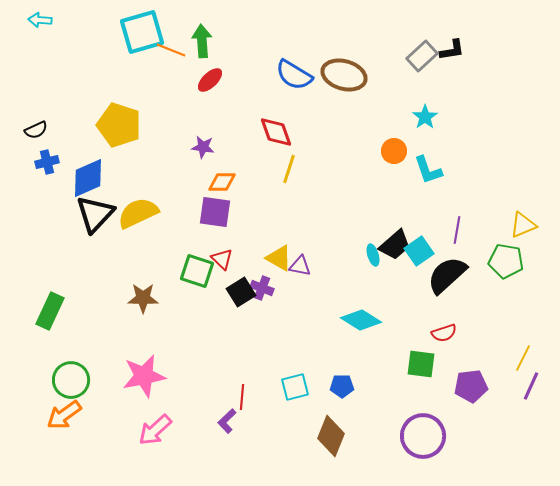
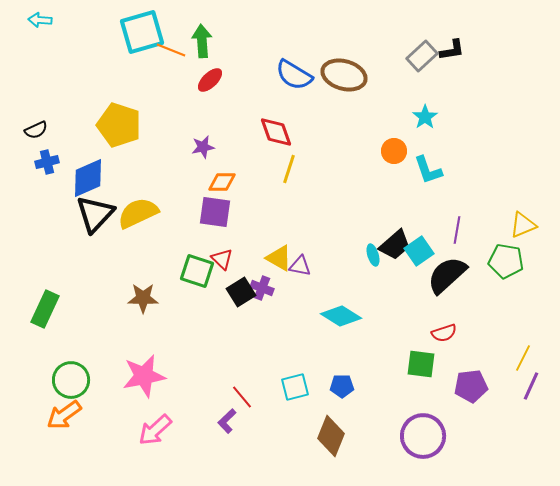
purple star at (203, 147): rotated 20 degrees counterclockwise
green rectangle at (50, 311): moved 5 px left, 2 px up
cyan diamond at (361, 320): moved 20 px left, 4 px up
red line at (242, 397): rotated 45 degrees counterclockwise
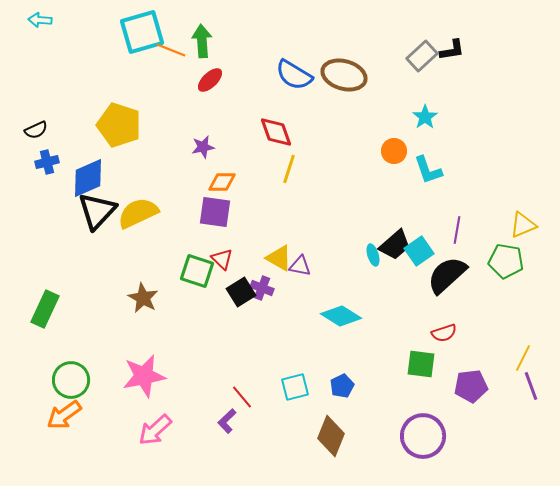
black triangle at (95, 214): moved 2 px right, 3 px up
brown star at (143, 298): rotated 28 degrees clockwise
blue pentagon at (342, 386): rotated 25 degrees counterclockwise
purple line at (531, 386): rotated 44 degrees counterclockwise
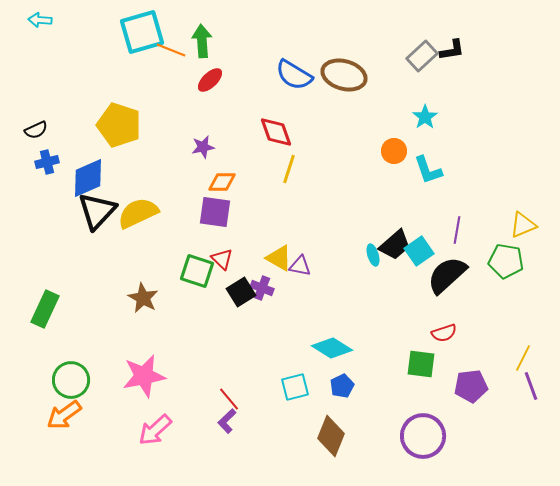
cyan diamond at (341, 316): moved 9 px left, 32 px down
red line at (242, 397): moved 13 px left, 2 px down
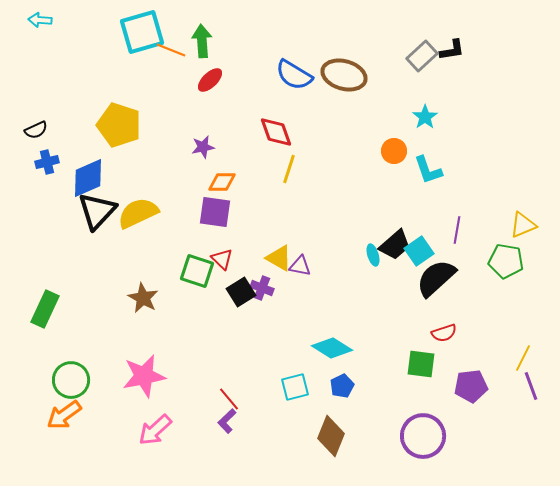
black semicircle at (447, 275): moved 11 px left, 3 px down
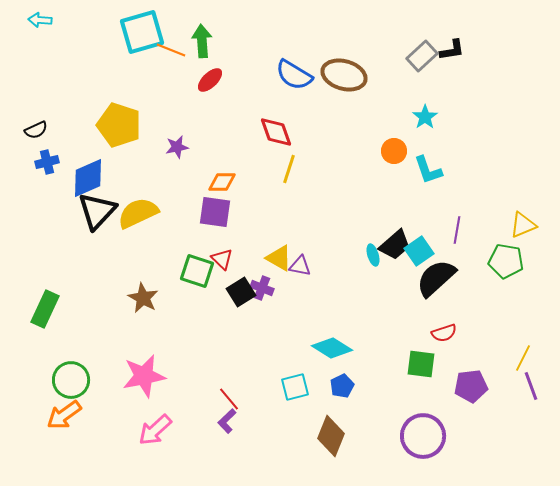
purple star at (203, 147): moved 26 px left
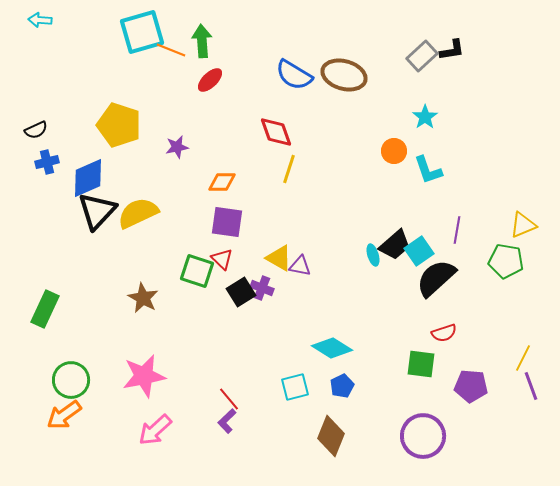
purple square at (215, 212): moved 12 px right, 10 px down
purple pentagon at (471, 386): rotated 12 degrees clockwise
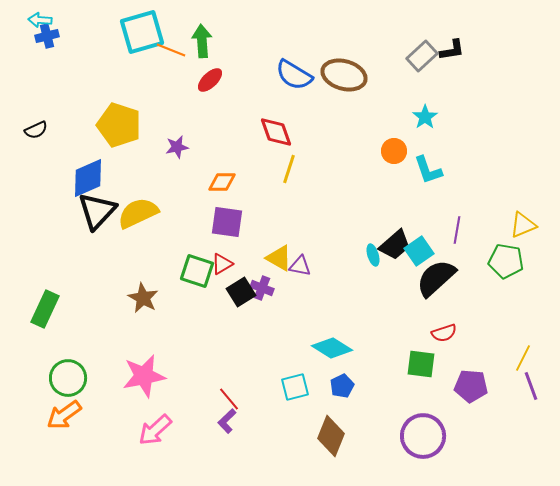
blue cross at (47, 162): moved 126 px up
red triangle at (222, 259): moved 5 px down; rotated 45 degrees clockwise
green circle at (71, 380): moved 3 px left, 2 px up
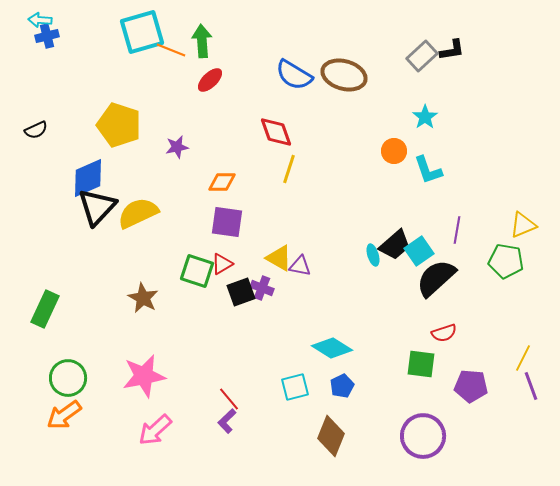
black triangle at (97, 211): moved 4 px up
black square at (241, 292): rotated 12 degrees clockwise
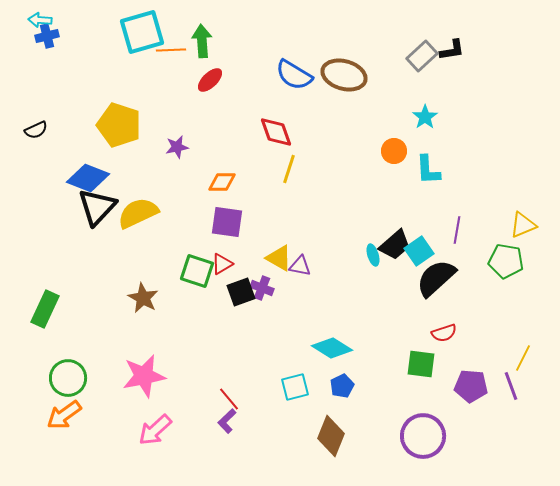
orange line at (171, 50): rotated 24 degrees counterclockwise
cyan L-shape at (428, 170): rotated 16 degrees clockwise
blue diamond at (88, 178): rotated 45 degrees clockwise
purple line at (531, 386): moved 20 px left
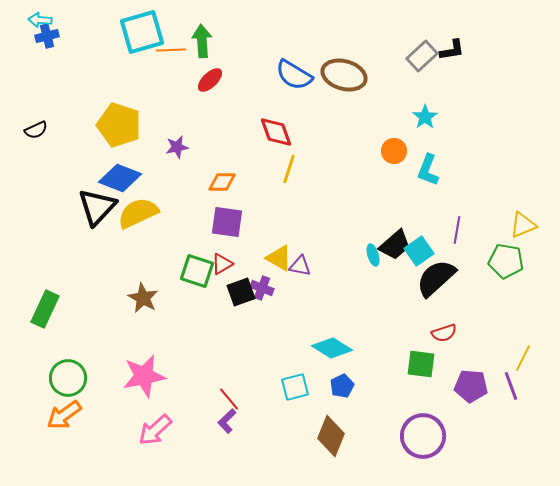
cyan L-shape at (428, 170): rotated 24 degrees clockwise
blue diamond at (88, 178): moved 32 px right
